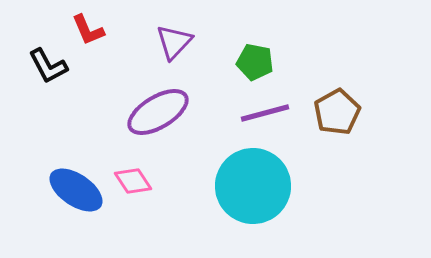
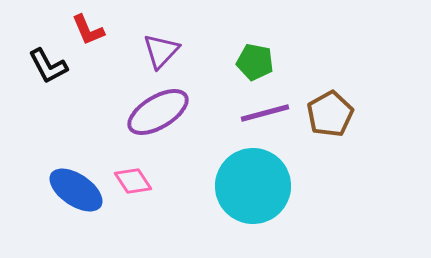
purple triangle: moved 13 px left, 9 px down
brown pentagon: moved 7 px left, 2 px down
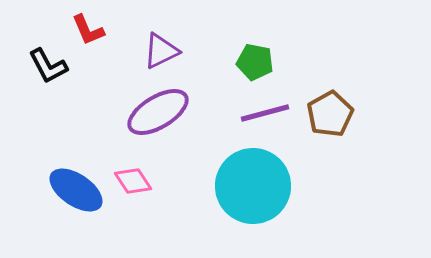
purple triangle: rotated 21 degrees clockwise
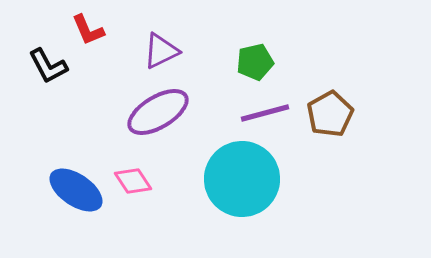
green pentagon: rotated 24 degrees counterclockwise
cyan circle: moved 11 px left, 7 px up
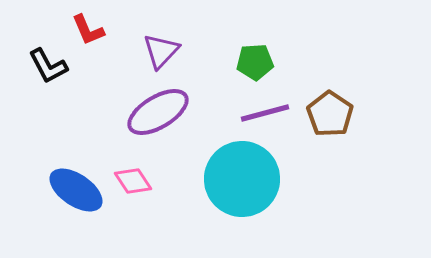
purple triangle: rotated 21 degrees counterclockwise
green pentagon: rotated 9 degrees clockwise
brown pentagon: rotated 9 degrees counterclockwise
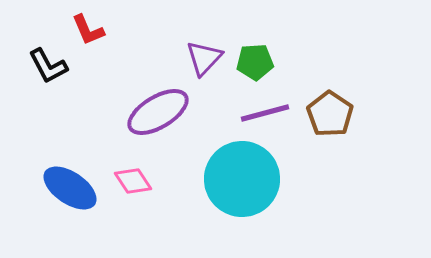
purple triangle: moved 43 px right, 7 px down
blue ellipse: moved 6 px left, 2 px up
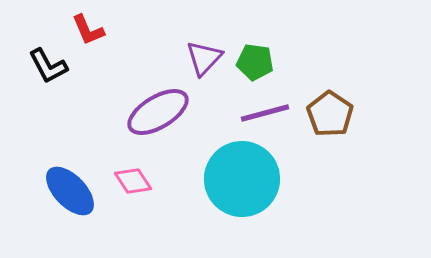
green pentagon: rotated 12 degrees clockwise
blue ellipse: moved 3 px down; rotated 12 degrees clockwise
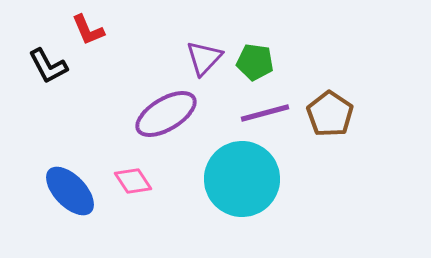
purple ellipse: moved 8 px right, 2 px down
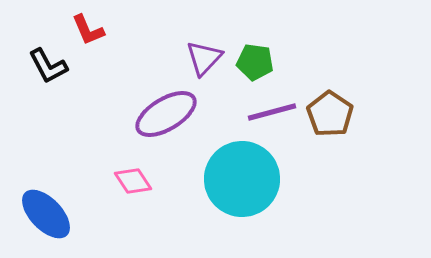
purple line: moved 7 px right, 1 px up
blue ellipse: moved 24 px left, 23 px down
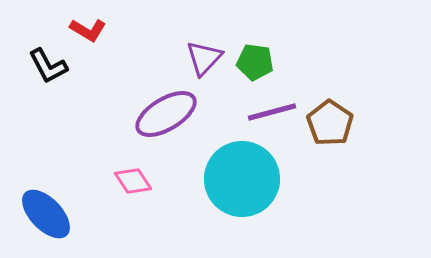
red L-shape: rotated 36 degrees counterclockwise
brown pentagon: moved 9 px down
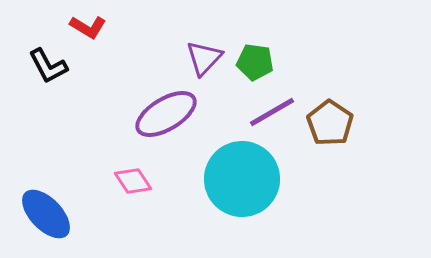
red L-shape: moved 3 px up
purple line: rotated 15 degrees counterclockwise
